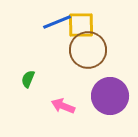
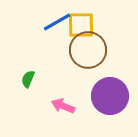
blue line: rotated 8 degrees counterclockwise
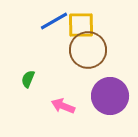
blue line: moved 3 px left, 1 px up
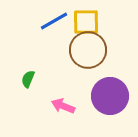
yellow square: moved 5 px right, 3 px up
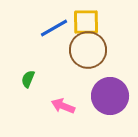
blue line: moved 7 px down
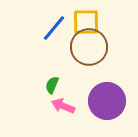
blue line: rotated 20 degrees counterclockwise
brown circle: moved 1 px right, 3 px up
green semicircle: moved 24 px right, 6 px down
purple circle: moved 3 px left, 5 px down
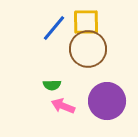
brown circle: moved 1 px left, 2 px down
green semicircle: rotated 114 degrees counterclockwise
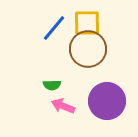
yellow square: moved 1 px right, 1 px down
